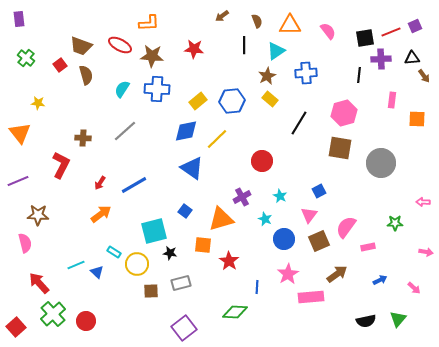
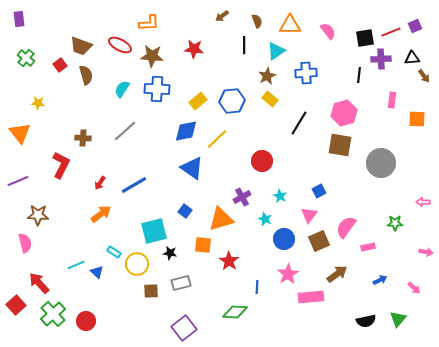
brown square at (340, 148): moved 3 px up
red square at (16, 327): moved 22 px up
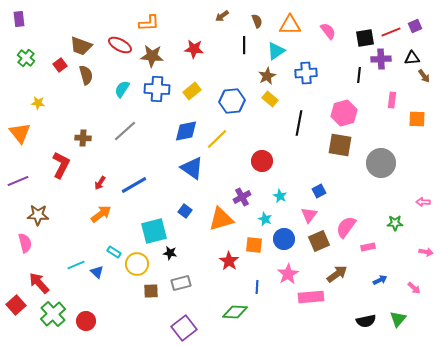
yellow rectangle at (198, 101): moved 6 px left, 10 px up
black line at (299, 123): rotated 20 degrees counterclockwise
orange square at (203, 245): moved 51 px right
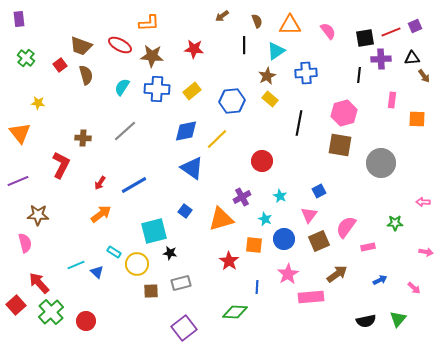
cyan semicircle at (122, 89): moved 2 px up
green cross at (53, 314): moved 2 px left, 2 px up
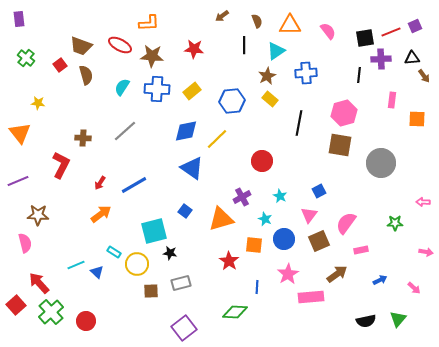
pink semicircle at (346, 227): moved 4 px up
pink rectangle at (368, 247): moved 7 px left, 3 px down
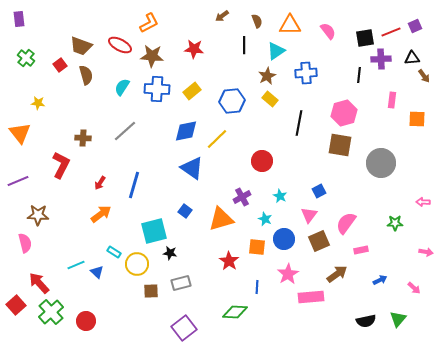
orange L-shape at (149, 23): rotated 25 degrees counterclockwise
blue line at (134, 185): rotated 44 degrees counterclockwise
orange square at (254, 245): moved 3 px right, 2 px down
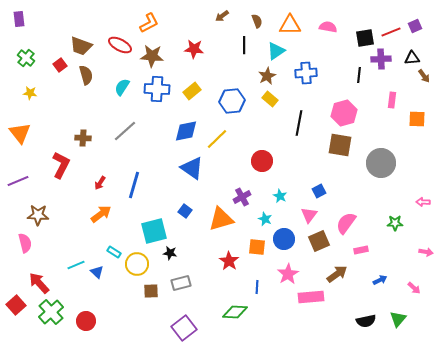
pink semicircle at (328, 31): moved 4 px up; rotated 42 degrees counterclockwise
yellow star at (38, 103): moved 8 px left, 10 px up
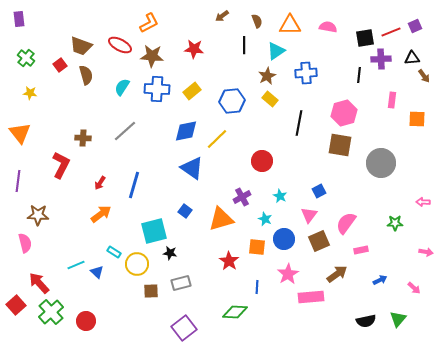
purple line at (18, 181): rotated 60 degrees counterclockwise
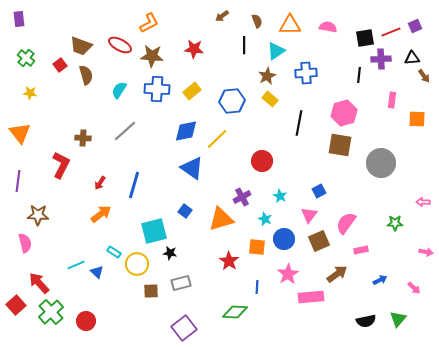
cyan semicircle at (122, 87): moved 3 px left, 3 px down
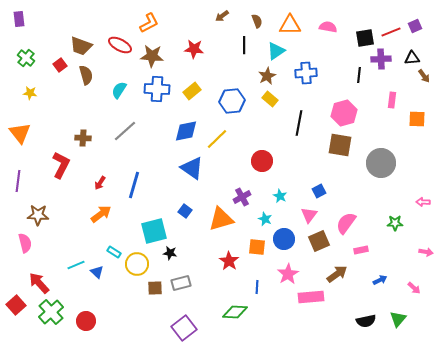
brown square at (151, 291): moved 4 px right, 3 px up
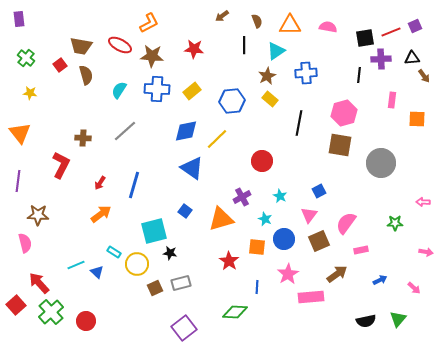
brown trapezoid at (81, 46): rotated 10 degrees counterclockwise
brown square at (155, 288): rotated 21 degrees counterclockwise
